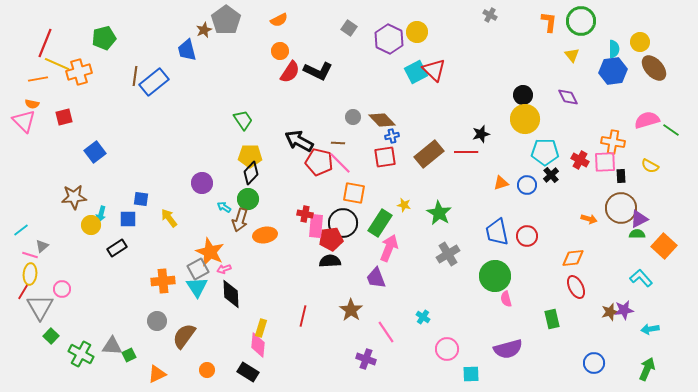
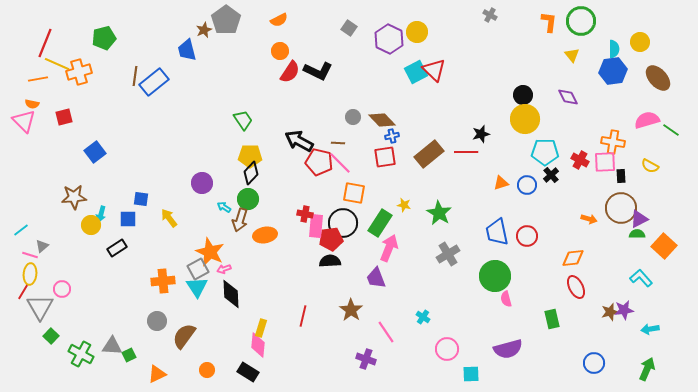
brown ellipse at (654, 68): moved 4 px right, 10 px down
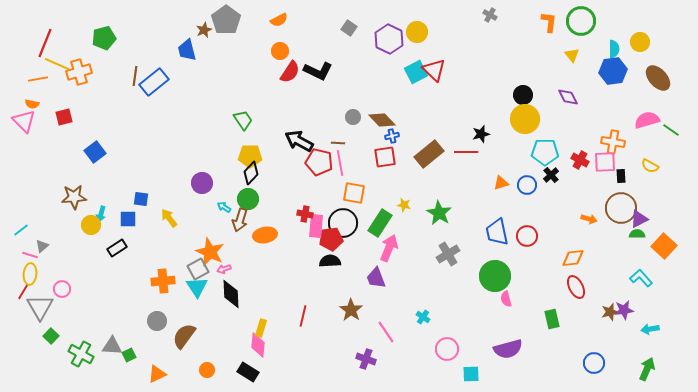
pink line at (340, 163): rotated 35 degrees clockwise
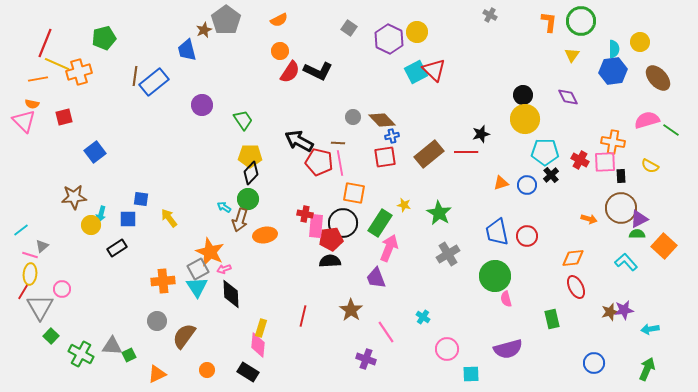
yellow triangle at (572, 55): rotated 14 degrees clockwise
purple circle at (202, 183): moved 78 px up
cyan L-shape at (641, 278): moved 15 px left, 16 px up
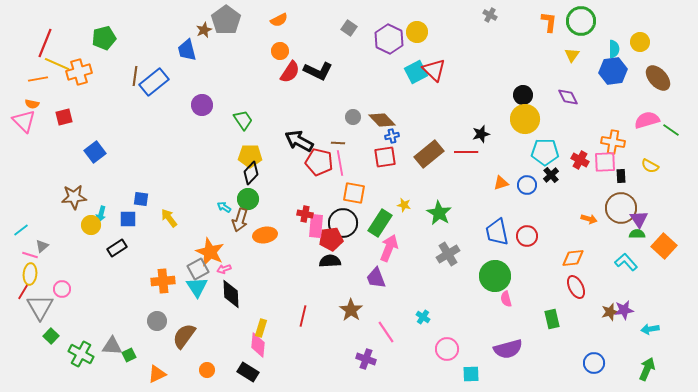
purple triangle at (639, 219): rotated 36 degrees counterclockwise
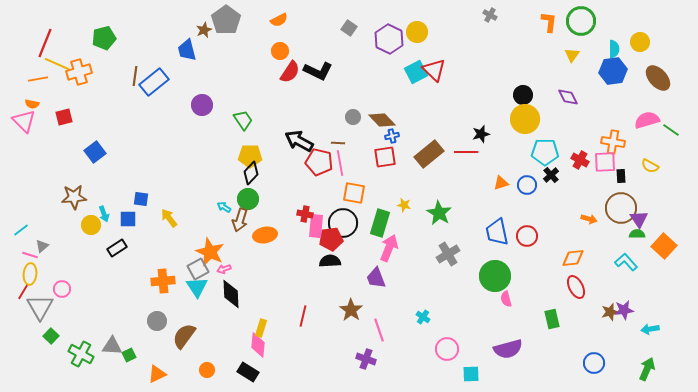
cyan arrow at (101, 214): moved 3 px right; rotated 35 degrees counterclockwise
green rectangle at (380, 223): rotated 16 degrees counterclockwise
pink line at (386, 332): moved 7 px left, 2 px up; rotated 15 degrees clockwise
